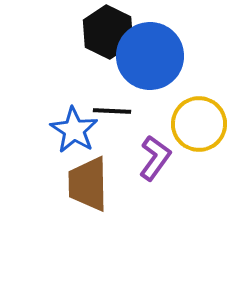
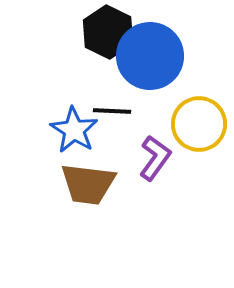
brown trapezoid: rotated 82 degrees counterclockwise
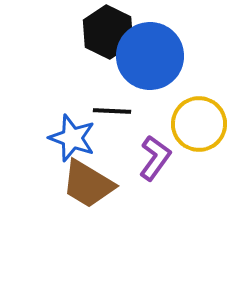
blue star: moved 2 px left, 8 px down; rotated 12 degrees counterclockwise
brown trapezoid: rotated 24 degrees clockwise
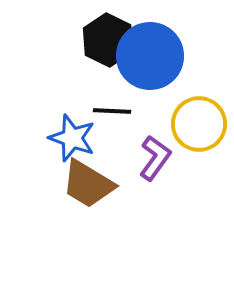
black hexagon: moved 8 px down
